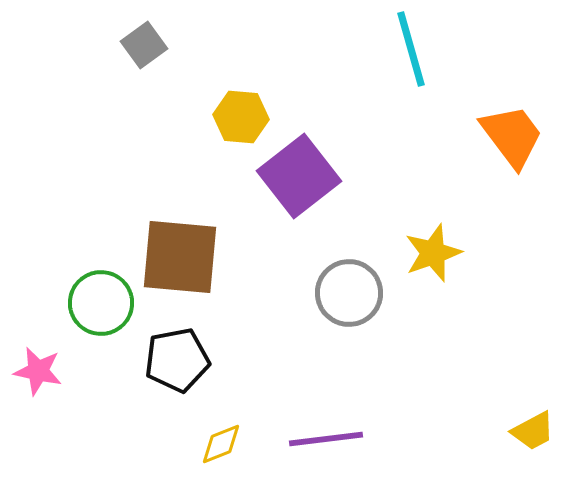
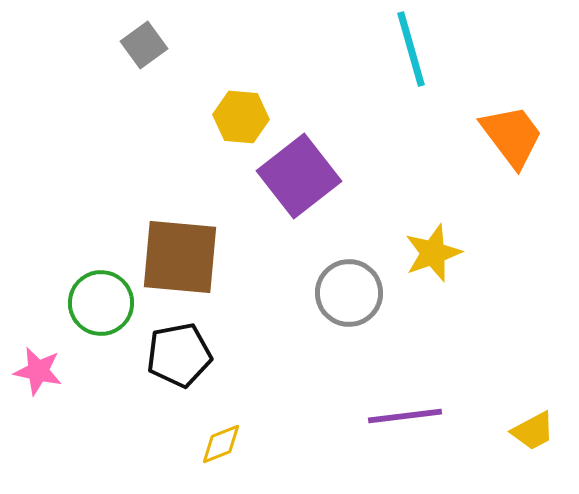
black pentagon: moved 2 px right, 5 px up
purple line: moved 79 px right, 23 px up
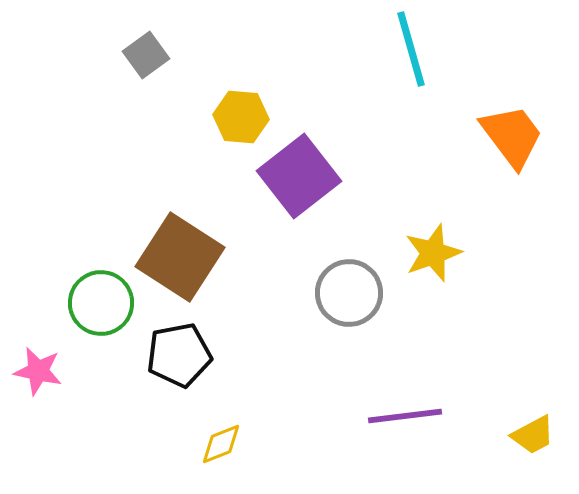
gray square: moved 2 px right, 10 px down
brown square: rotated 28 degrees clockwise
yellow trapezoid: moved 4 px down
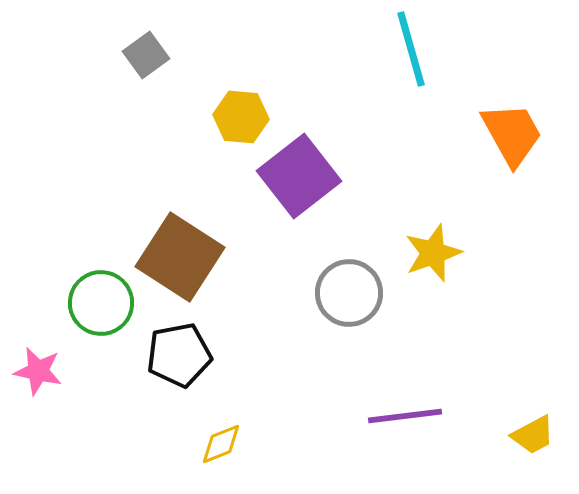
orange trapezoid: moved 2 px up; rotated 8 degrees clockwise
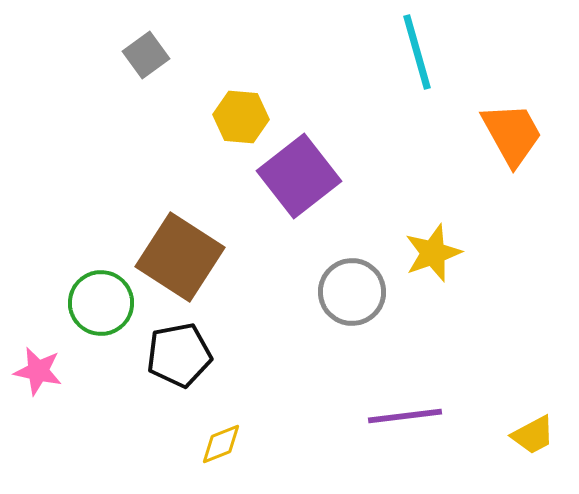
cyan line: moved 6 px right, 3 px down
gray circle: moved 3 px right, 1 px up
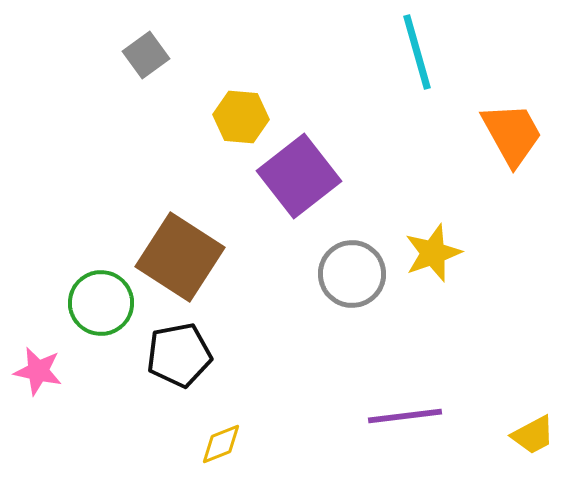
gray circle: moved 18 px up
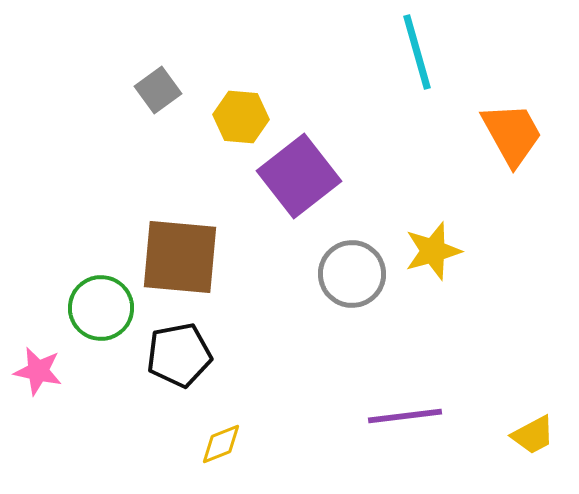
gray square: moved 12 px right, 35 px down
yellow star: moved 2 px up; rotated 4 degrees clockwise
brown square: rotated 28 degrees counterclockwise
green circle: moved 5 px down
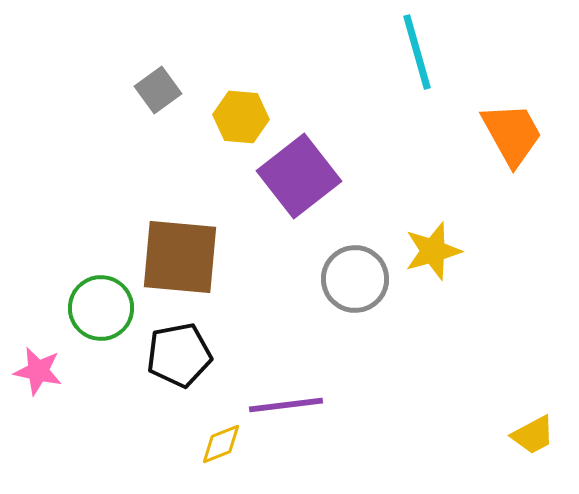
gray circle: moved 3 px right, 5 px down
purple line: moved 119 px left, 11 px up
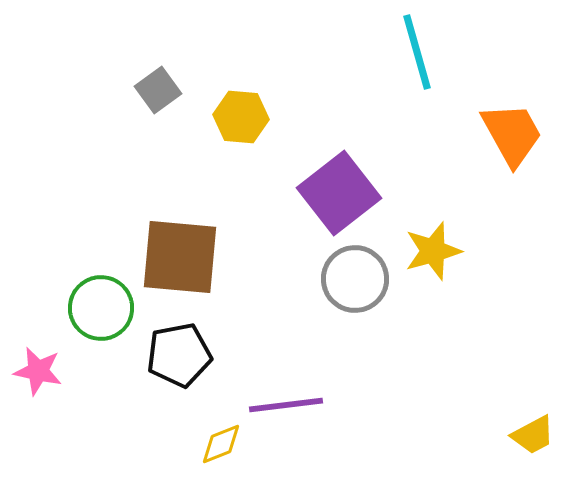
purple square: moved 40 px right, 17 px down
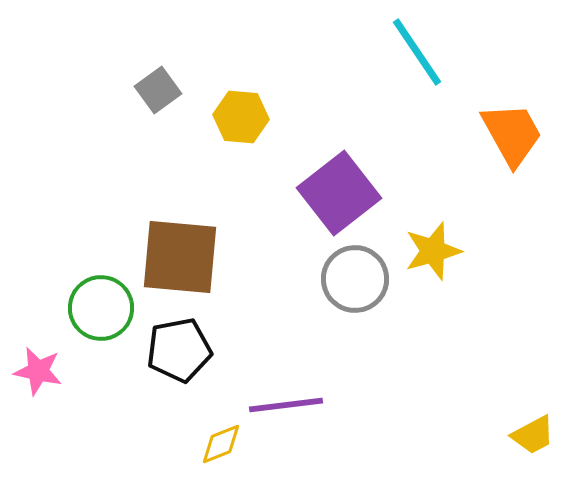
cyan line: rotated 18 degrees counterclockwise
black pentagon: moved 5 px up
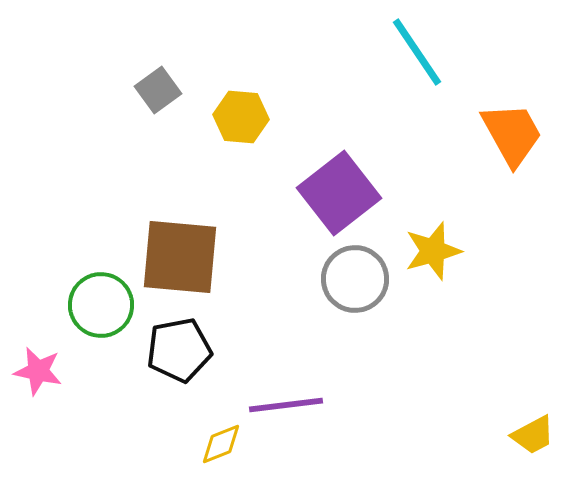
green circle: moved 3 px up
